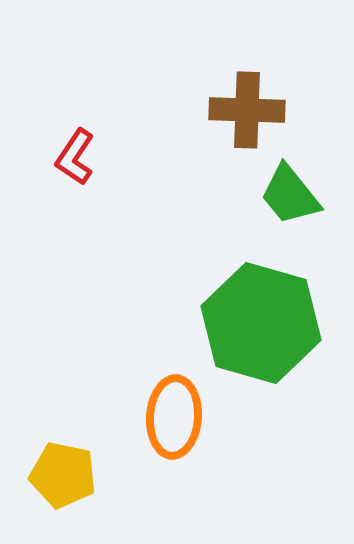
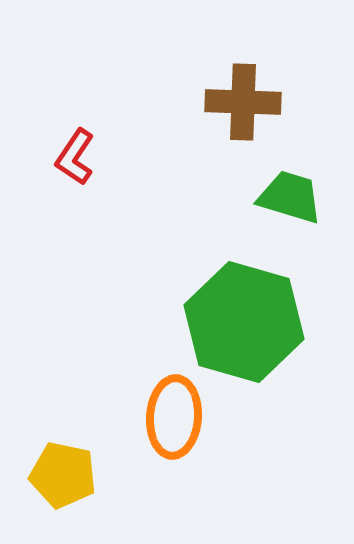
brown cross: moved 4 px left, 8 px up
green trapezoid: moved 2 px down; rotated 146 degrees clockwise
green hexagon: moved 17 px left, 1 px up
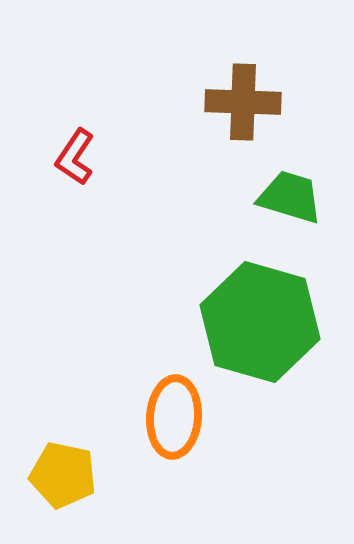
green hexagon: moved 16 px right
